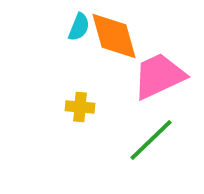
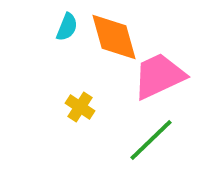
cyan semicircle: moved 12 px left
orange diamond: moved 1 px down
yellow cross: rotated 28 degrees clockwise
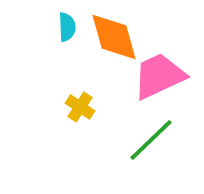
cyan semicircle: rotated 24 degrees counterclockwise
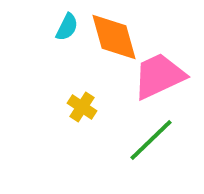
cyan semicircle: rotated 28 degrees clockwise
yellow cross: moved 2 px right
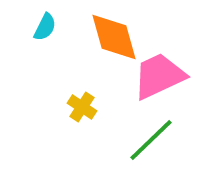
cyan semicircle: moved 22 px left
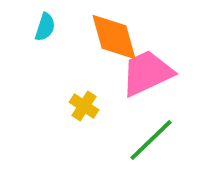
cyan semicircle: rotated 8 degrees counterclockwise
pink trapezoid: moved 12 px left, 3 px up
yellow cross: moved 2 px right, 1 px up
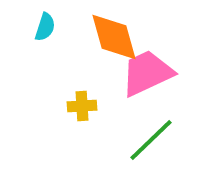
yellow cross: moved 2 px left; rotated 36 degrees counterclockwise
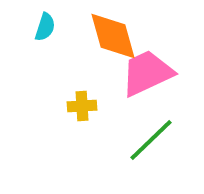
orange diamond: moved 1 px left, 1 px up
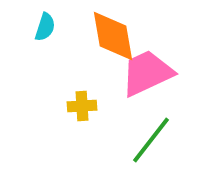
orange diamond: rotated 6 degrees clockwise
green line: rotated 8 degrees counterclockwise
